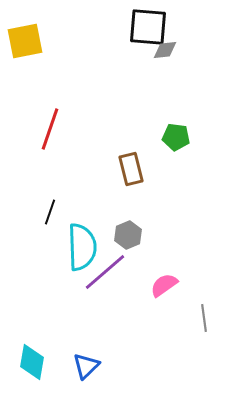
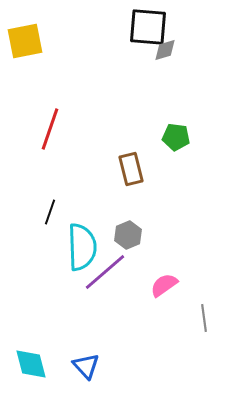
gray diamond: rotated 10 degrees counterclockwise
cyan diamond: moved 1 px left, 2 px down; rotated 24 degrees counterclockwise
blue triangle: rotated 28 degrees counterclockwise
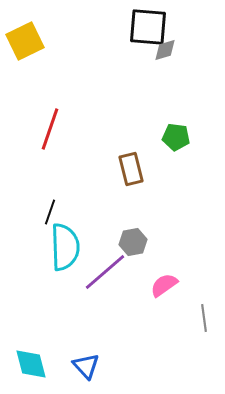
yellow square: rotated 15 degrees counterclockwise
gray hexagon: moved 5 px right, 7 px down; rotated 12 degrees clockwise
cyan semicircle: moved 17 px left
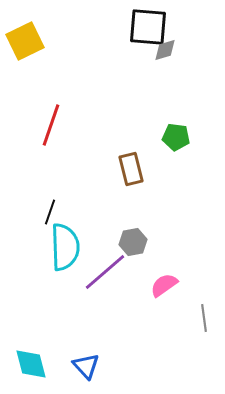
red line: moved 1 px right, 4 px up
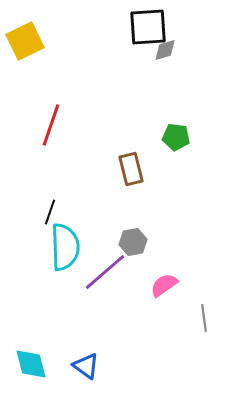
black square: rotated 9 degrees counterclockwise
blue triangle: rotated 12 degrees counterclockwise
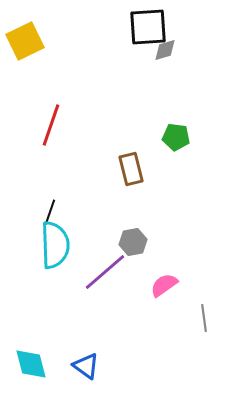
cyan semicircle: moved 10 px left, 2 px up
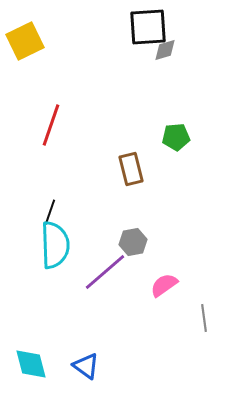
green pentagon: rotated 12 degrees counterclockwise
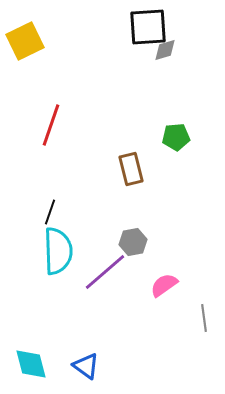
cyan semicircle: moved 3 px right, 6 px down
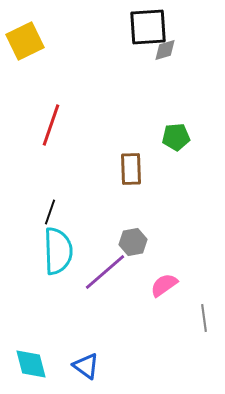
brown rectangle: rotated 12 degrees clockwise
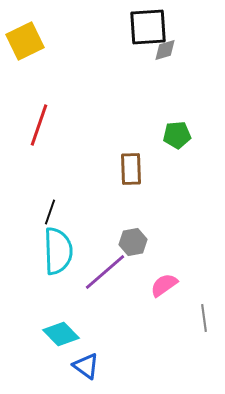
red line: moved 12 px left
green pentagon: moved 1 px right, 2 px up
cyan diamond: moved 30 px right, 30 px up; rotated 30 degrees counterclockwise
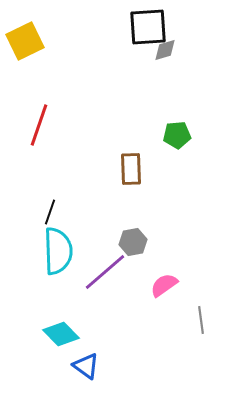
gray line: moved 3 px left, 2 px down
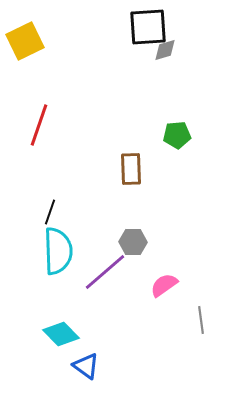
gray hexagon: rotated 12 degrees clockwise
